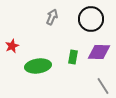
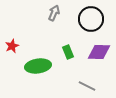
gray arrow: moved 2 px right, 4 px up
green rectangle: moved 5 px left, 5 px up; rotated 32 degrees counterclockwise
gray line: moved 16 px left; rotated 30 degrees counterclockwise
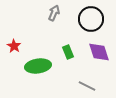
red star: moved 2 px right; rotated 16 degrees counterclockwise
purple diamond: rotated 70 degrees clockwise
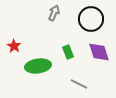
gray line: moved 8 px left, 2 px up
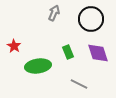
purple diamond: moved 1 px left, 1 px down
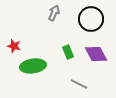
red star: rotated 16 degrees counterclockwise
purple diamond: moved 2 px left, 1 px down; rotated 10 degrees counterclockwise
green ellipse: moved 5 px left
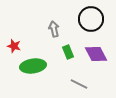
gray arrow: moved 16 px down; rotated 35 degrees counterclockwise
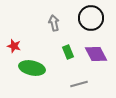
black circle: moved 1 px up
gray arrow: moved 6 px up
green ellipse: moved 1 px left, 2 px down; rotated 20 degrees clockwise
gray line: rotated 42 degrees counterclockwise
